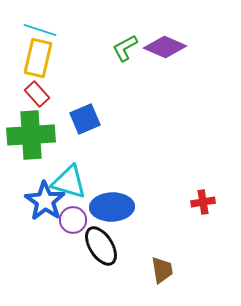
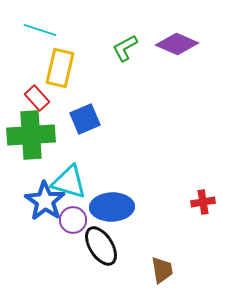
purple diamond: moved 12 px right, 3 px up
yellow rectangle: moved 22 px right, 10 px down
red rectangle: moved 4 px down
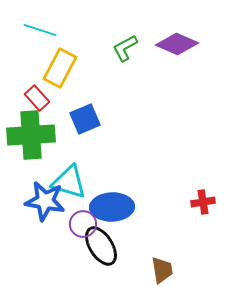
yellow rectangle: rotated 15 degrees clockwise
blue star: rotated 24 degrees counterclockwise
purple circle: moved 10 px right, 4 px down
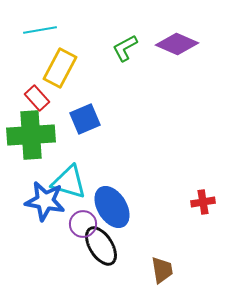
cyan line: rotated 28 degrees counterclockwise
blue ellipse: rotated 60 degrees clockwise
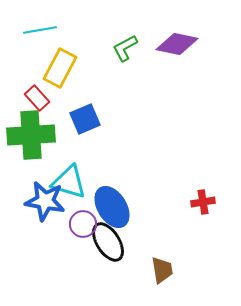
purple diamond: rotated 12 degrees counterclockwise
black ellipse: moved 7 px right, 4 px up
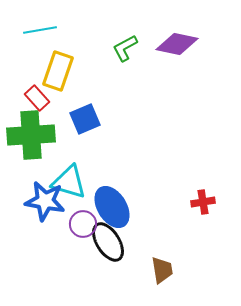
yellow rectangle: moved 2 px left, 3 px down; rotated 9 degrees counterclockwise
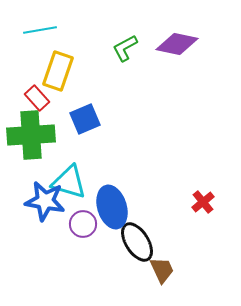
red cross: rotated 30 degrees counterclockwise
blue ellipse: rotated 15 degrees clockwise
black ellipse: moved 29 px right
brown trapezoid: rotated 16 degrees counterclockwise
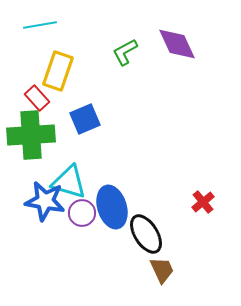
cyan line: moved 5 px up
purple diamond: rotated 54 degrees clockwise
green L-shape: moved 4 px down
purple circle: moved 1 px left, 11 px up
black ellipse: moved 9 px right, 8 px up
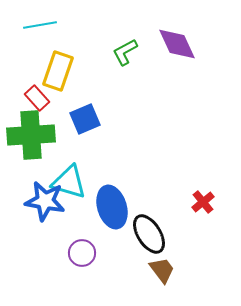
purple circle: moved 40 px down
black ellipse: moved 3 px right
brown trapezoid: rotated 12 degrees counterclockwise
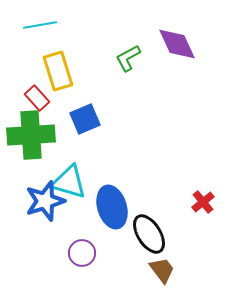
green L-shape: moved 3 px right, 6 px down
yellow rectangle: rotated 36 degrees counterclockwise
blue star: rotated 27 degrees counterclockwise
